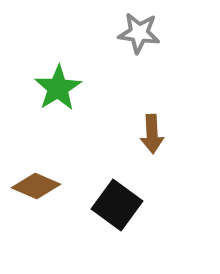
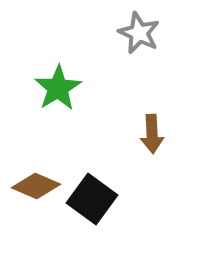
gray star: rotated 18 degrees clockwise
black square: moved 25 px left, 6 px up
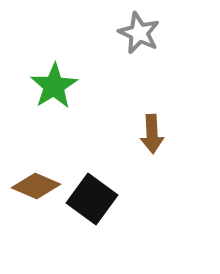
green star: moved 4 px left, 2 px up
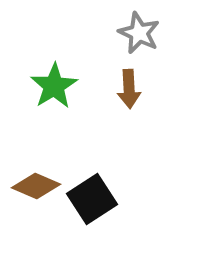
brown arrow: moved 23 px left, 45 px up
black square: rotated 21 degrees clockwise
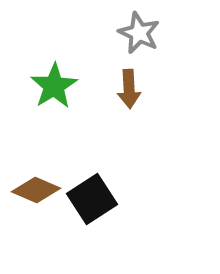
brown diamond: moved 4 px down
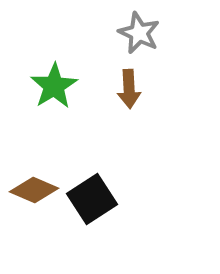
brown diamond: moved 2 px left
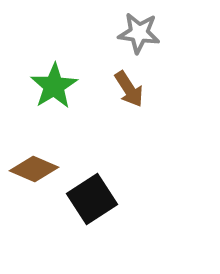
gray star: rotated 18 degrees counterclockwise
brown arrow: rotated 30 degrees counterclockwise
brown diamond: moved 21 px up
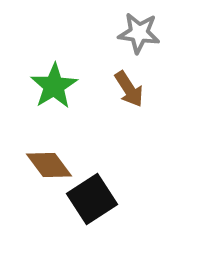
brown diamond: moved 15 px right, 4 px up; rotated 30 degrees clockwise
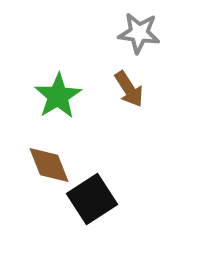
green star: moved 4 px right, 10 px down
brown diamond: rotated 15 degrees clockwise
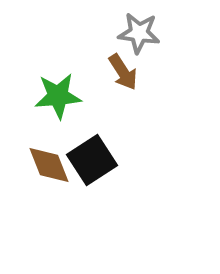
brown arrow: moved 6 px left, 17 px up
green star: rotated 27 degrees clockwise
black square: moved 39 px up
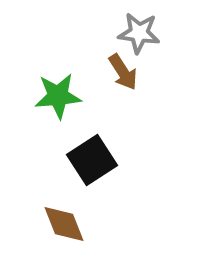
brown diamond: moved 15 px right, 59 px down
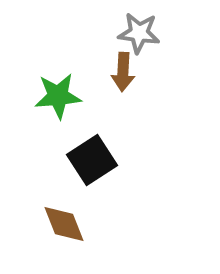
brown arrow: rotated 36 degrees clockwise
